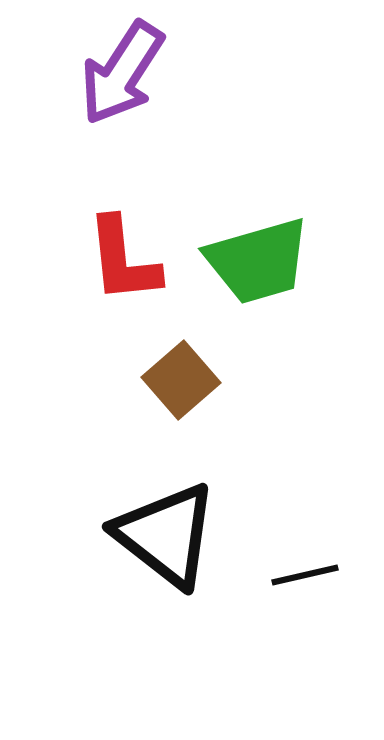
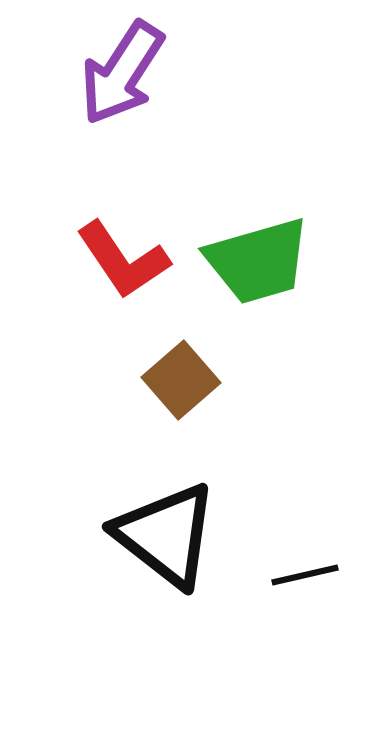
red L-shape: rotated 28 degrees counterclockwise
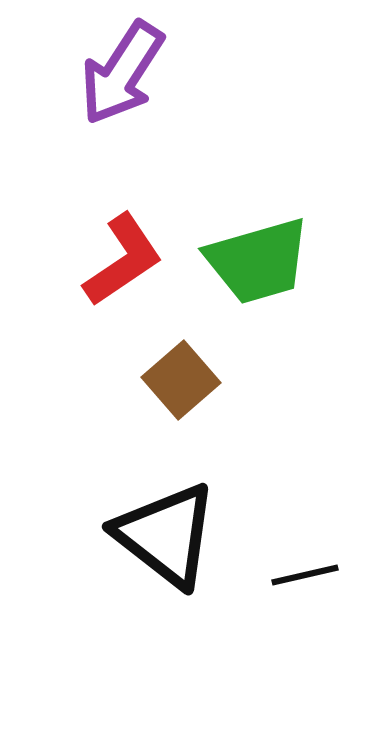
red L-shape: rotated 90 degrees counterclockwise
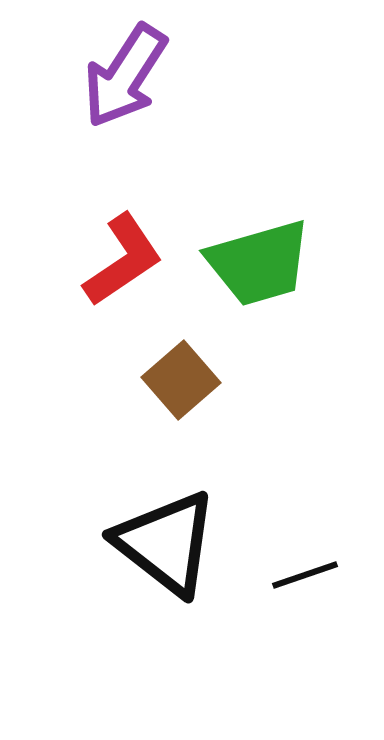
purple arrow: moved 3 px right, 3 px down
green trapezoid: moved 1 px right, 2 px down
black triangle: moved 8 px down
black line: rotated 6 degrees counterclockwise
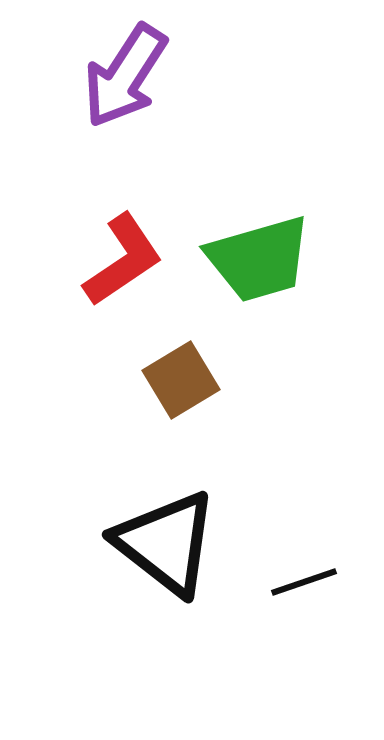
green trapezoid: moved 4 px up
brown square: rotated 10 degrees clockwise
black line: moved 1 px left, 7 px down
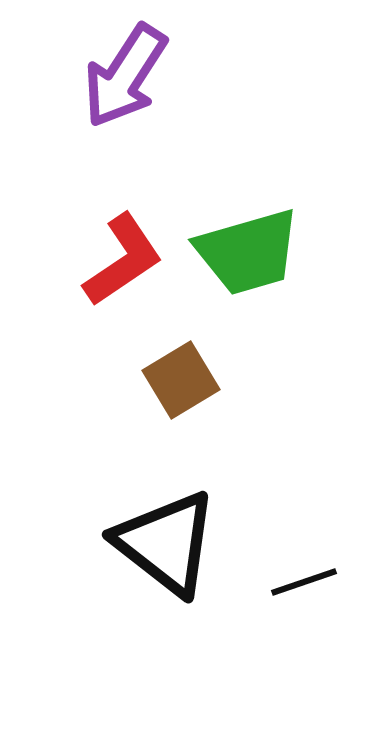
green trapezoid: moved 11 px left, 7 px up
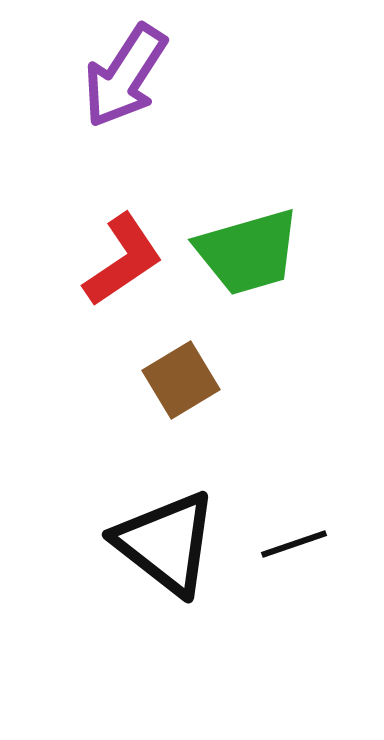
black line: moved 10 px left, 38 px up
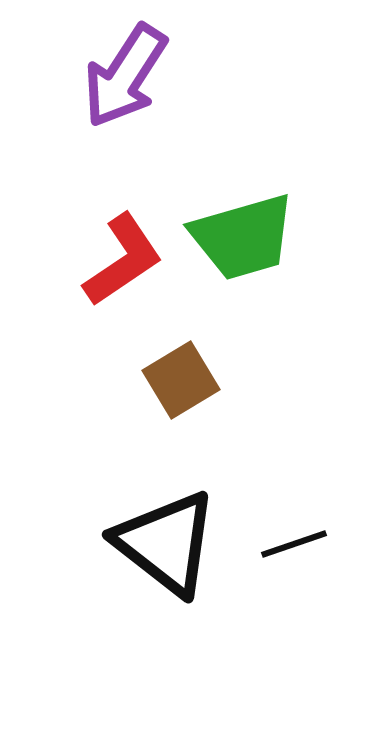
green trapezoid: moved 5 px left, 15 px up
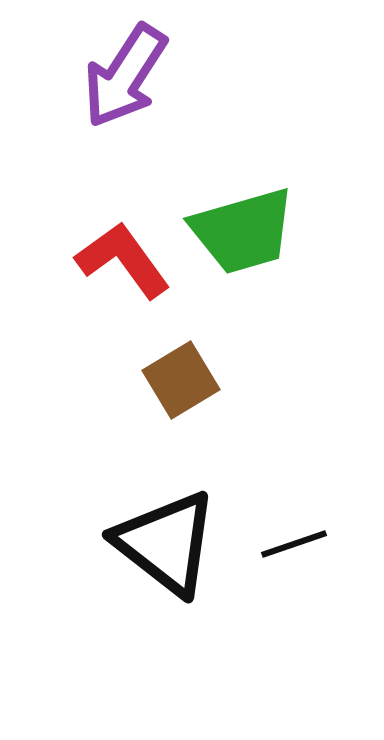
green trapezoid: moved 6 px up
red L-shape: rotated 92 degrees counterclockwise
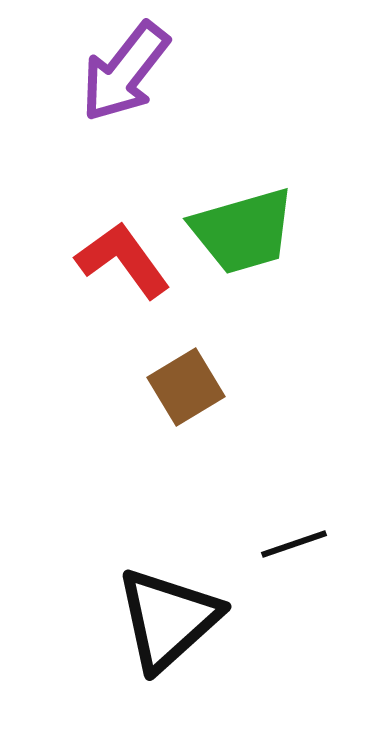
purple arrow: moved 4 px up; rotated 5 degrees clockwise
brown square: moved 5 px right, 7 px down
black triangle: moved 2 px right, 76 px down; rotated 40 degrees clockwise
